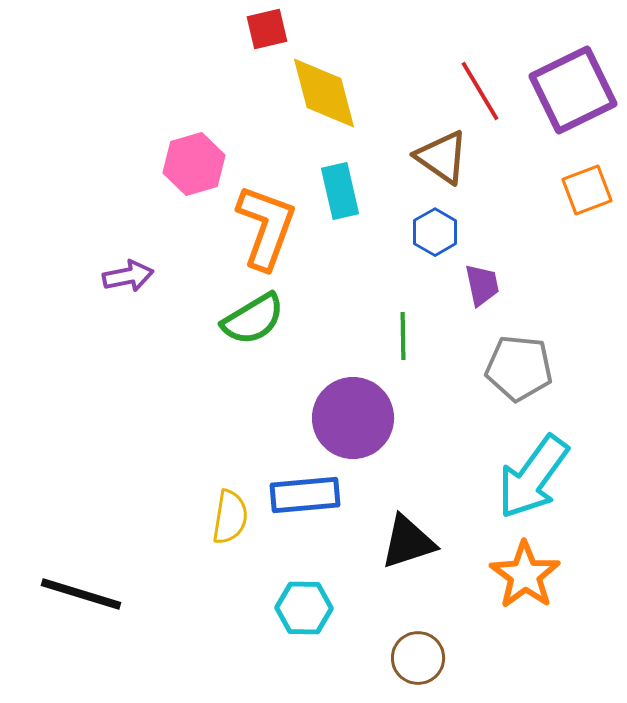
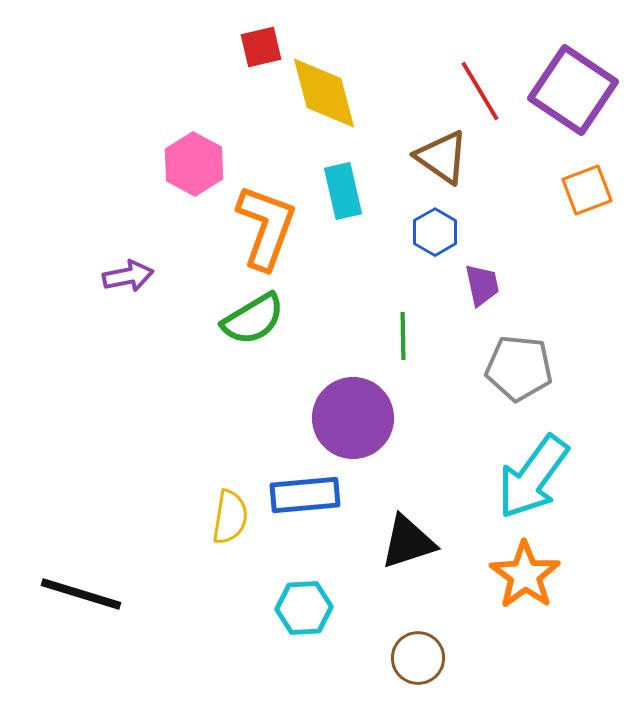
red square: moved 6 px left, 18 px down
purple square: rotated 30 degrees counterclockwise
pink hexagon: rotated 16 degrees counterclockwise
cyan rectangle: moved 3 px right
cyan hexagon: rotated 4 degrees counterclockwise
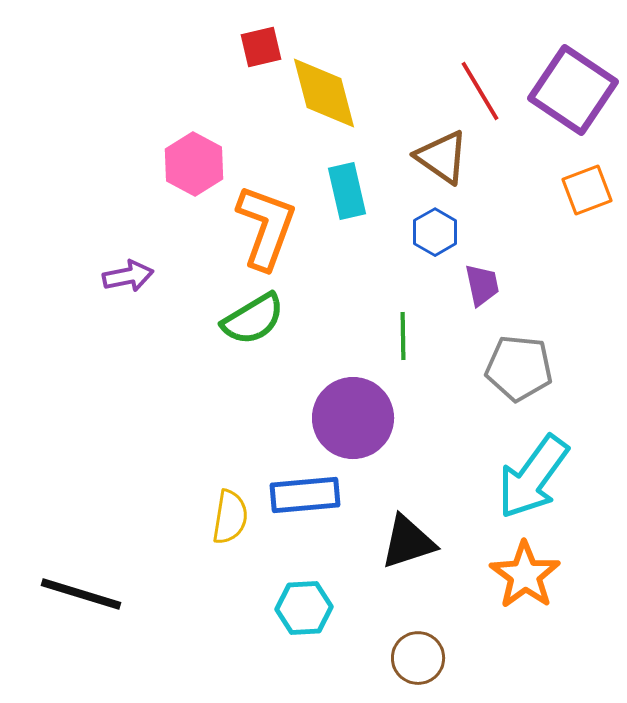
cyan rectangle: moved 4 px right
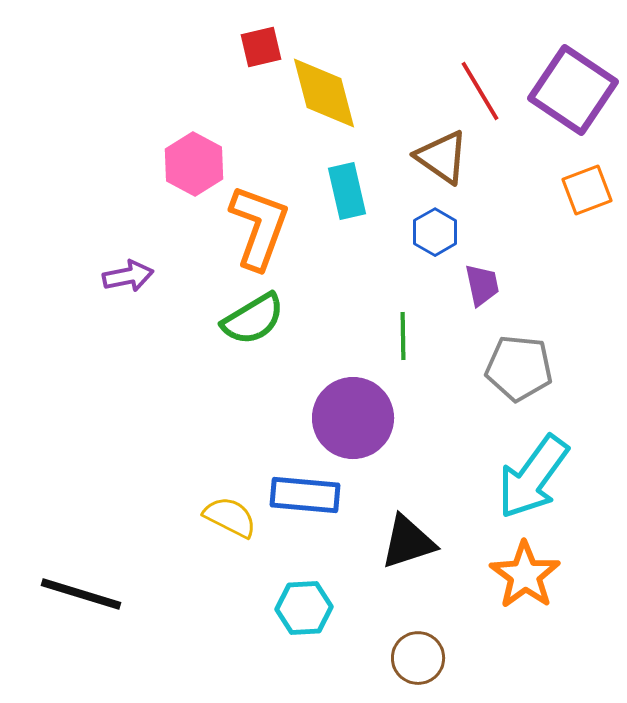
orange L-shape: moved 7 px left
blue rectangle: rotated 10 degrees clockwise
yellow semicircle: rotated 72 degrees counterclockwise
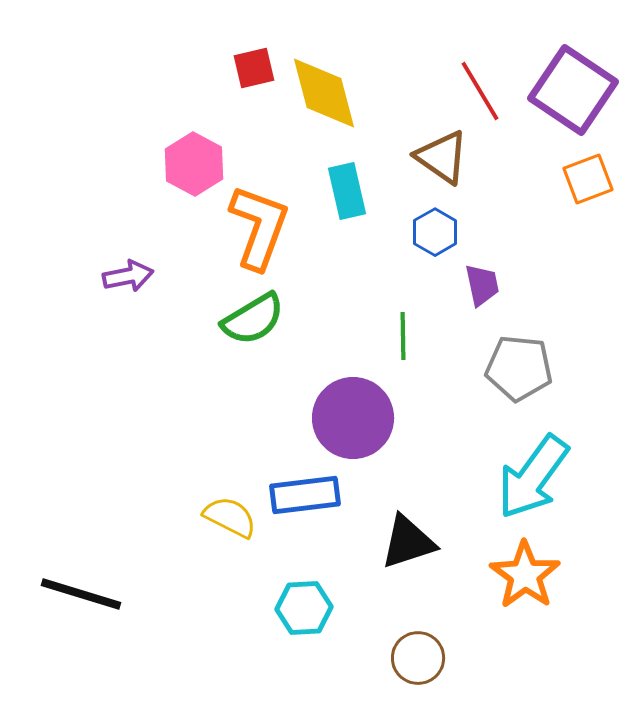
red square: moved 7 px left, 21 px down
orange square: moved 1 px right, 11 px up
blue rectangle: rotated 12 degrees counterclockwise
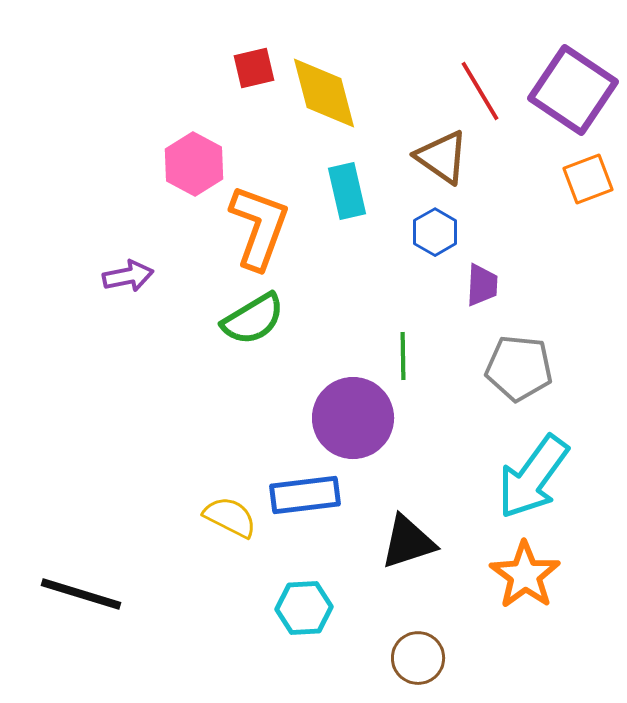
purple trapezoid: rotated 15 degrees clockwise
green line: moved 20 px down
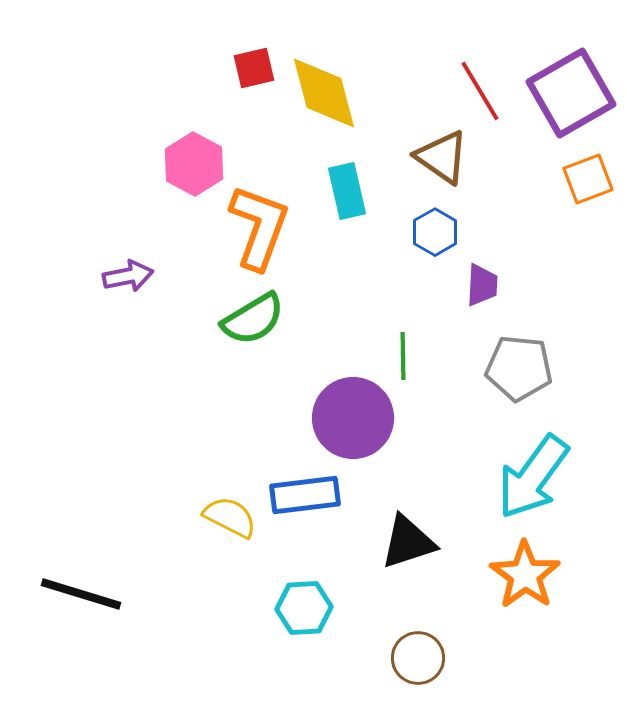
purple square: moved 2 px left, 3 px down; rotated 26 degrees clockwise
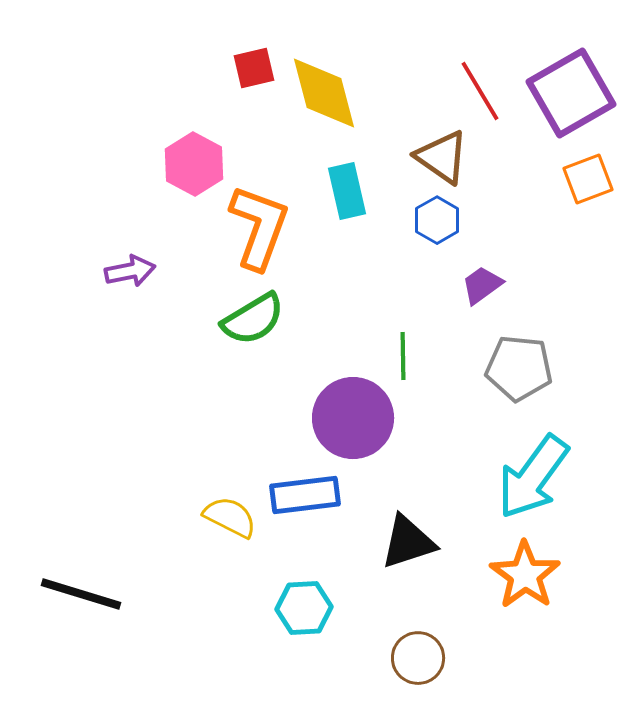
blue hexagon: moved 2 px right, 12 px up
purple arrow: moved 2 px right, 5 px up
purple trapezoid: rotated 129 degrees counterclockwise
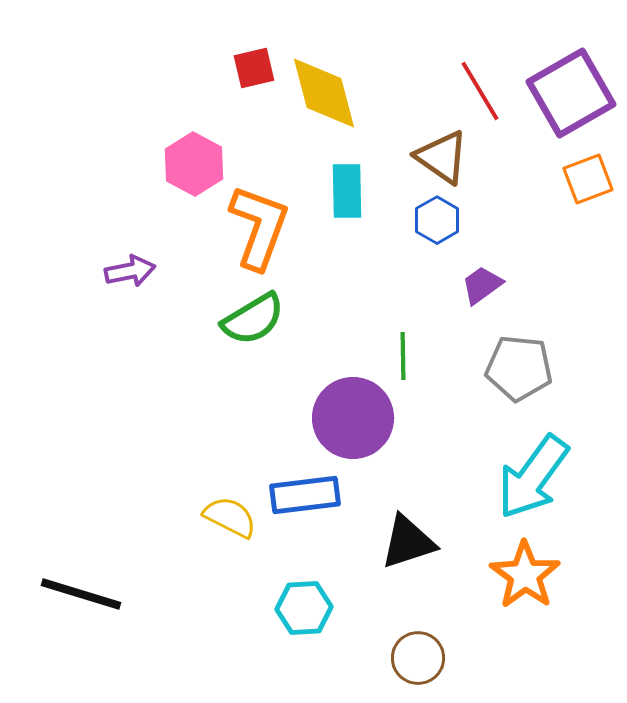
cyan rectangle: rotated 12 degrees clockwise
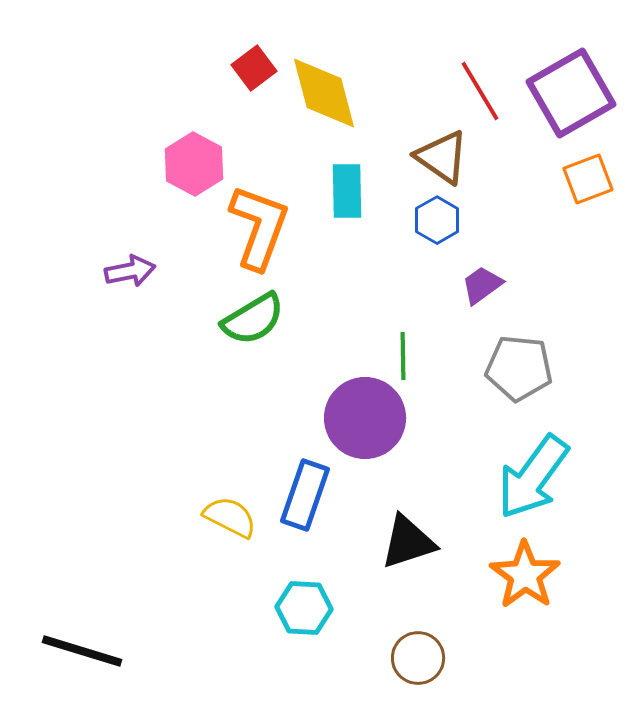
red square: rotated 24 degrees counterclockwise
purple circle: moved 12 px right
blue rectangle: rotated 64 degrees counterclockwise
black line: moved 1 px right, 57 px down
cyan hexagon: rotated 6 degrees clockwise
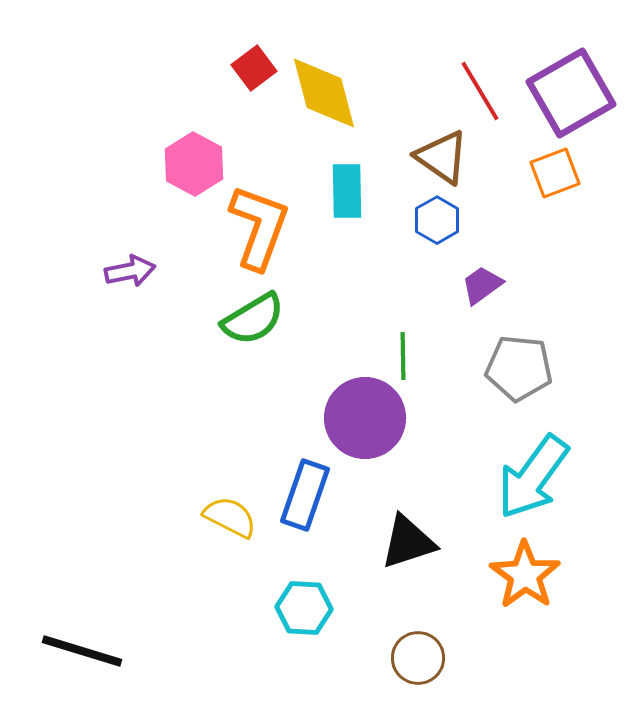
orange square: moved 33 px left, 6 px up
